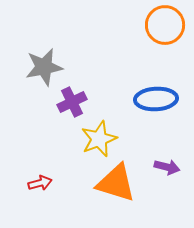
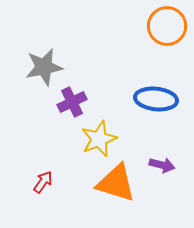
orange circle: moved 2 px right, 1 px down
blue ellipse: rotated 9 degrees clockwise
purple arrow: moved 5 px left, 2 px up
red arrow: moved 3 px right, 1 px up; rotated 40 degrees counterclockwise
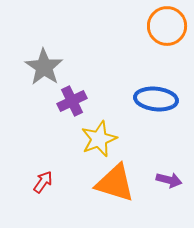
gray star: rotated 27 degrees counterclockwise
purple cross: moved 1 px up
purple arrow: moved 7 px right, 15 px down
orange triangle: moved 1 px left
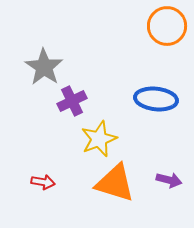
red arrow: rotated 65 degrees clockwise
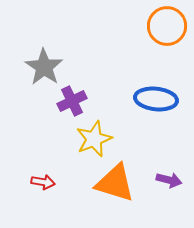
yellow star: moved 5 px left
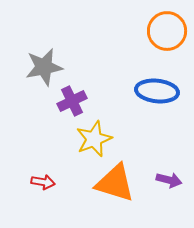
orange circle: moved 5 px down
gray star: rotated 27 degrees clockwise
blue ellipse: moved 1 px right, 8 px up
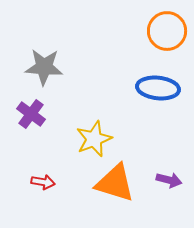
gray star: rotated 15 degrees clockwise
blue ellipse: moved 1 px right, 3 px up
purple cross: moved 41 px left, 13 px down; rotated 28 degrees counterclockwise
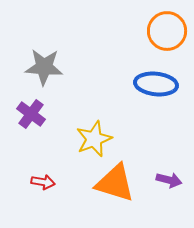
blue ellipse: moved 2 px left, 4 px up
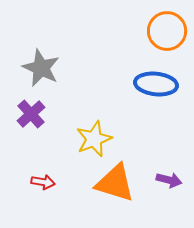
gray star: moved 3 px left, 1 px down; rotated 21 degrees clockwise
purple cross: rotated 12 degrees clockwise
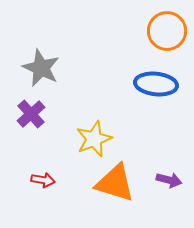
red arrow: moved 2 px up
